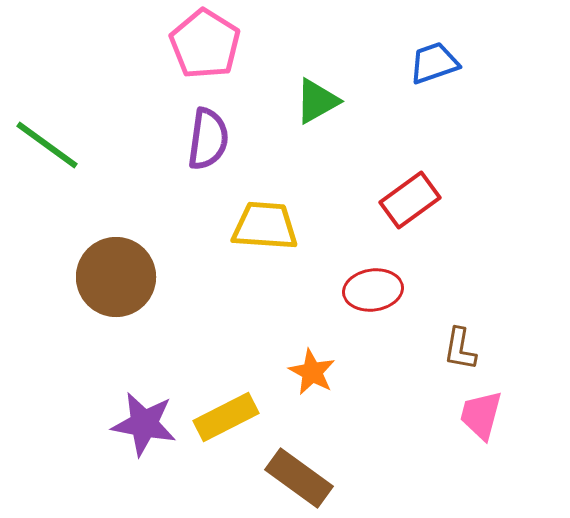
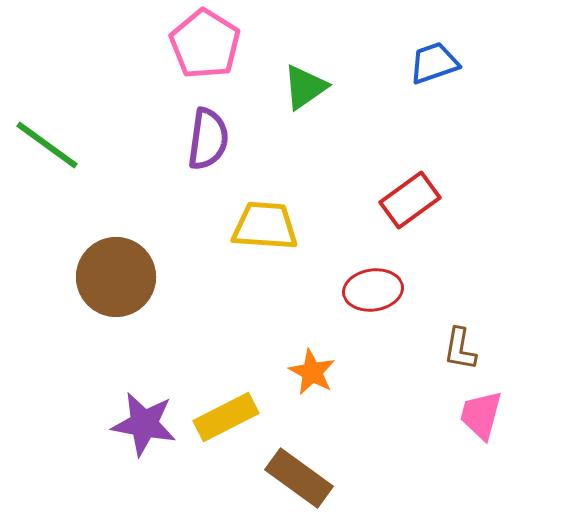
green triangle: moved 12 px left, 14 px up; rotated 6 degrees counterclockwise
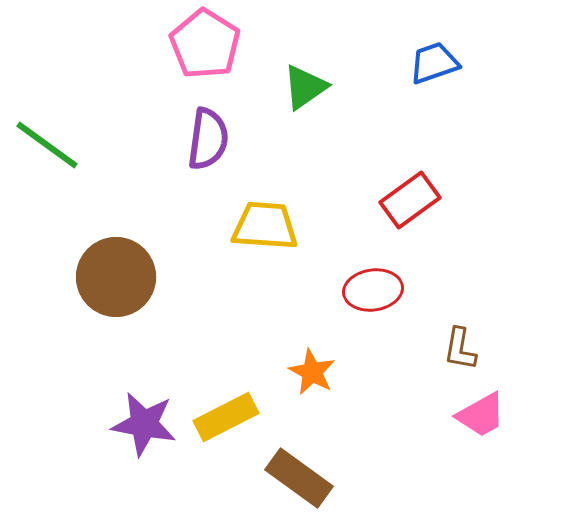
pink trapezoid: rotated 134 degrees counterclockwise
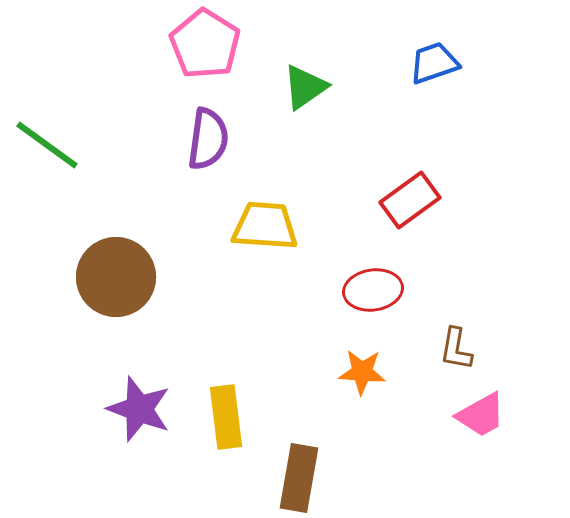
brown L-shape: moved 4 px left
orange star: moved 50 px right; rotated 24 degrees counterclockwise
yellow rectangle: rotated 70 degrees counterclockwise
purple star: moved 5 px left, 15 px up; rotated 10 degrees clockwise
brown rectangle: rotated 64 degrees clockwise
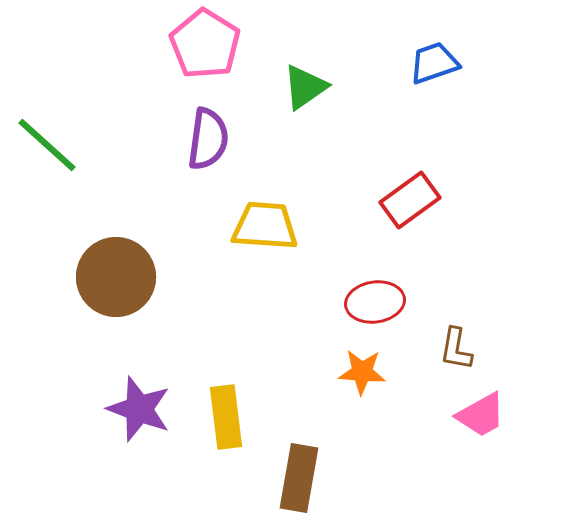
green line: rotated 6 degrees clockwise
red ellipse: moved 2 px right, 12 px down
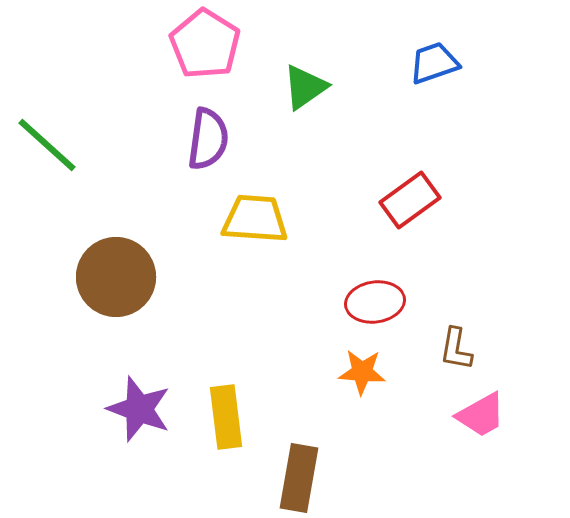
yellow trapezoid: moved 10 px left, 7 px up
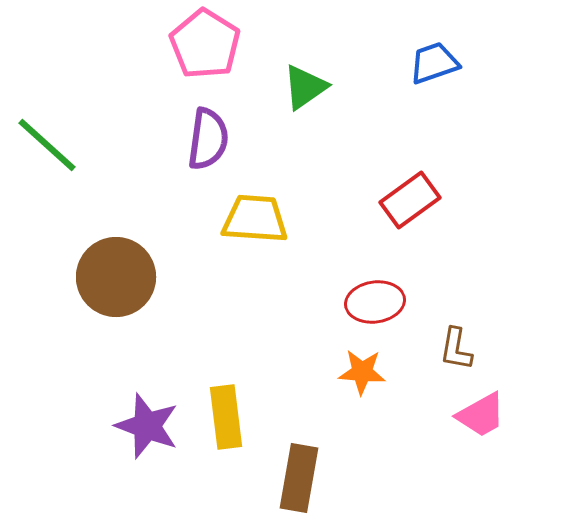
purple star: moved 8 px right, 17 px down
